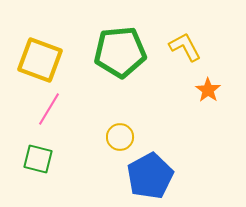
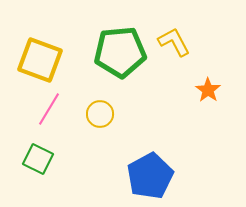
yellow L-shape: moved 11 px left, 5 px up
yellow circle: moved 20 px left, 23 px up
green square: rotated 12 degrees clockwise
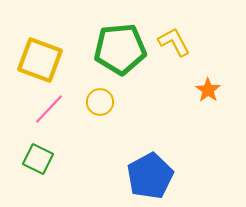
green pentagon: moved 3 px up
pink line: rotated 12 degrees clockwise
yellow circle: moved 12 px up
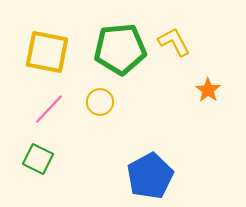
yellow square: moved 7 px right, 8 px up; rotated 9 degrees counterclockwise
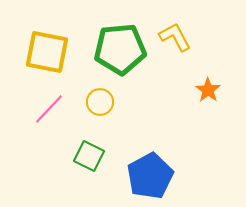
yellow L-shape: moved 1 px right, 5 px up
green square: moved 51 px right, 3 px up
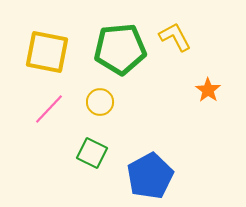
green square: moved 3 px right, 3 px up
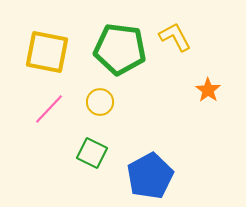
green pentagon: rotated 12 degrees clockwise
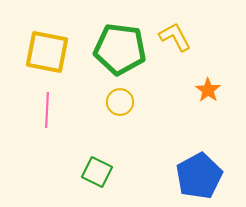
yellow circle: moved 20 px right
pink line: moved 2 px left, 1 px down; rotated 40 degrees counterclockwise
green square: moved 5 px right, 19 px down
blue pentagon: moved 49 px right
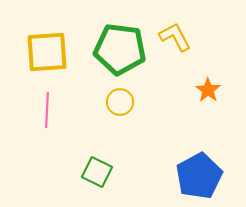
yellow square: rotated 15 degrees counterclockwise
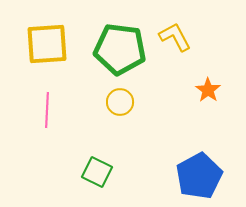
yellow square: moved 8 px up
